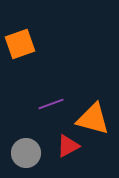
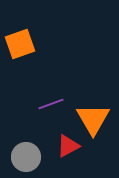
orange triangle: rotated 45 degrees clockwise
gray circle: moved 4 px down
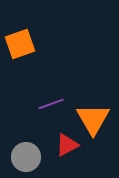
red triangle: moved 1 px left, 1 px up
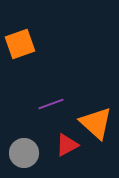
orange triangle: moved 3 px right, 4 px down; rotated 18 degrees counterclockwise
gray circle: moved 2 px left, 4 px up
